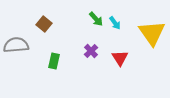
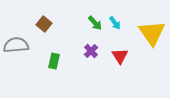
green arrow: moved 1 px left, 4 px down
red triangle: moved 2 px up
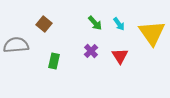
cyan arrow: moved 4 px right, 1 px down
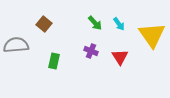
yellow triangle: moved 2 px down
purple cross: rotated 24 degrees counterclockwise
red triangle: moved 1 px down
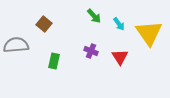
green arrow: moved 1 px left, 7 px up
yellow triangle: moved 3 px left, 2 px up
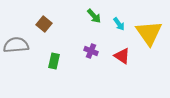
red triangle: moved 2 px right, 1 px up; rotated 24 degrees counterclockwise
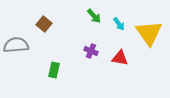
red triangle: moved 2 px left, 2 px down; rotated 24 degrees counterclockwise
green rectangle: moved 9 px down
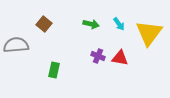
green arrow: moved 3 px left, 8 px down; rotated 35 degrees counterclockwise
yellow triangle: rotated 12 degrees clockwise
purple cross: moved 7 px right, 5 px down
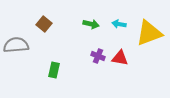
cyan arrow: rotated 136 degrees clockwise
yellow triangle: rotated 32 degrees clockwise
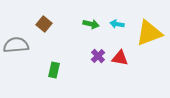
cyan arrow: moved 2 px left
purple cross: rotated 24 degrees clockwise
